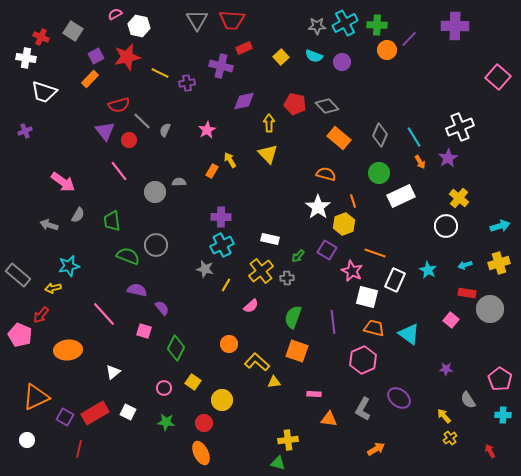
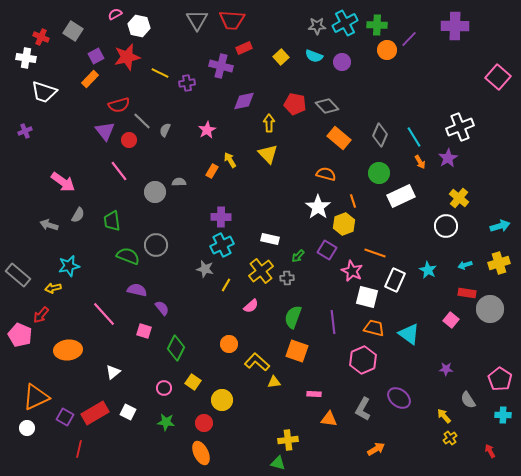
white circle at (27, 440): moved 12 px up
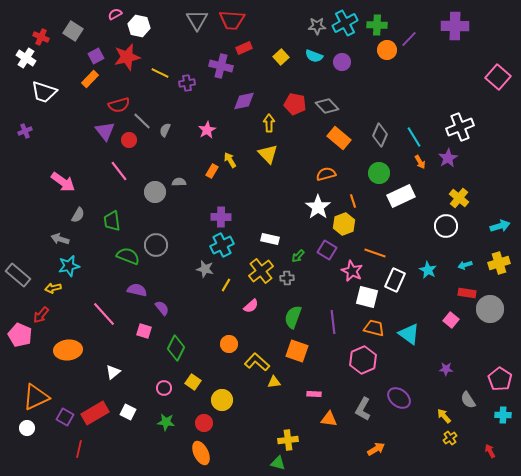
white cross at (26, 58): rotated 24 degrees clockwise
orange semicircle at (326, 174): rotated 30 degrees counterclockwise
gray arrow at (49, 225): moved 11 px right, 14 px down
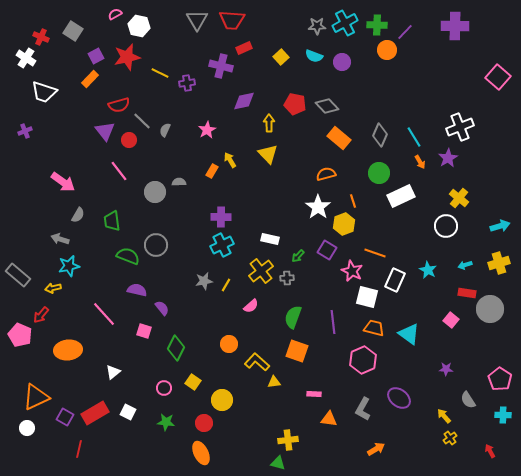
purple line at (409, 39): moved 4 px left, 7 px up
gray star at (205, 269): moved 1 px left, 12 px down; rotated 24 degrees counterclockwise
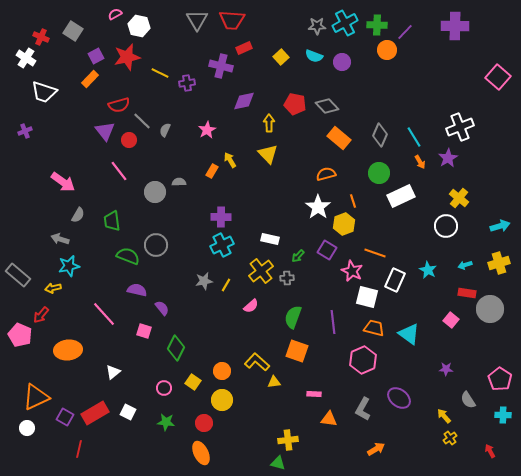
orange circle at (229, 344): moved 7 px left, 27 px down
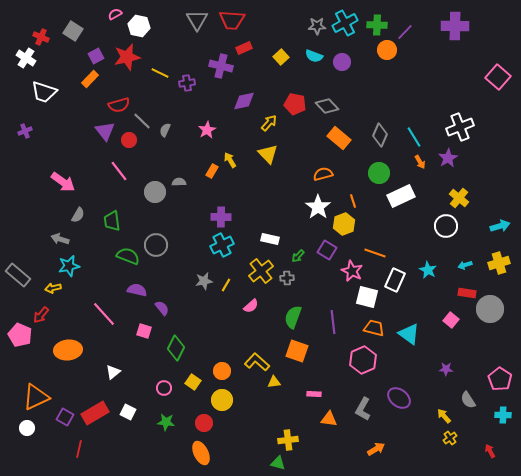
yellow arrow at (269, 123): rotated 42 degrees clockwise
orange semicircle at (326, 174): moved 3 px left
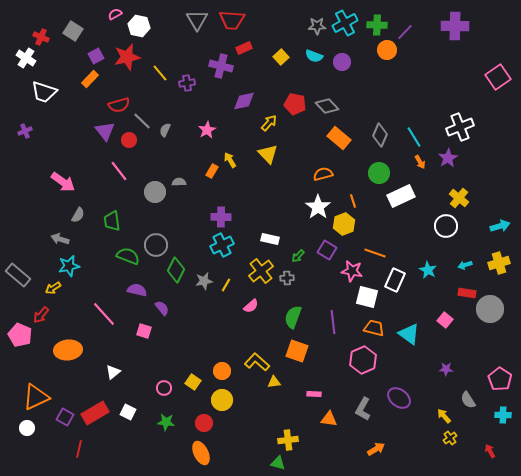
yellow line at (160, 73): rotated 24 degrees clockwise
pink square at (498, 77): rotated 15 degrees clockwise
pink star at (352, 271): rotated 15 degrees counterclockwise
yellow arrow at (53, 288): rotated 21 degrees counterclockwise
pink square at (451, 320): moved 6 px left
green diamond at (176, 348): moved 78 px up
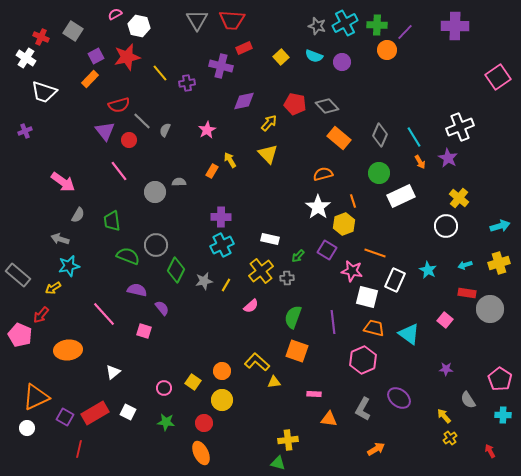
gray star at (317, 26): rotated 18 degrees clockwise
purple star at (448, 158): rotated 12 degrees counterclockwise
